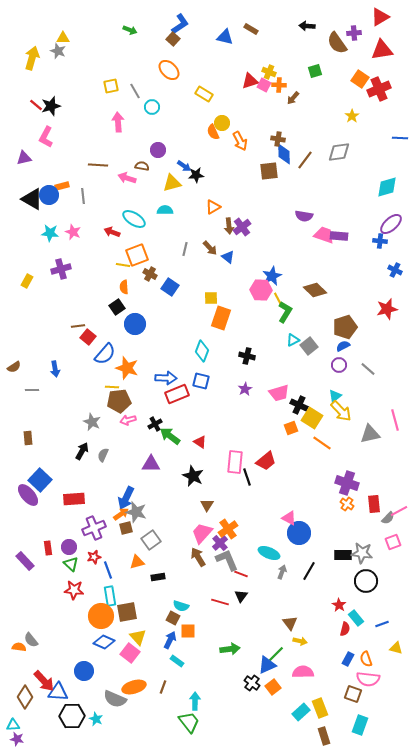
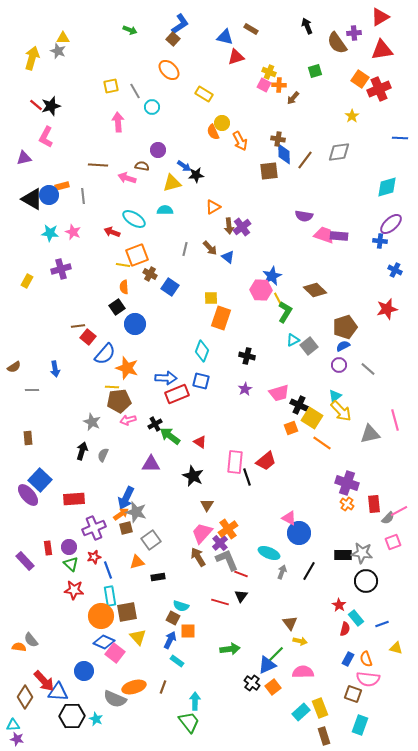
black arrow at (307, 26): rotated 63 degrees clockwise
red triangle at (250, 81): moved 14 px left, 24 px up
black arrow at (82, 451): rotated 12 degrees counterclockwise
pink square at (130, 653): moved 15 px left
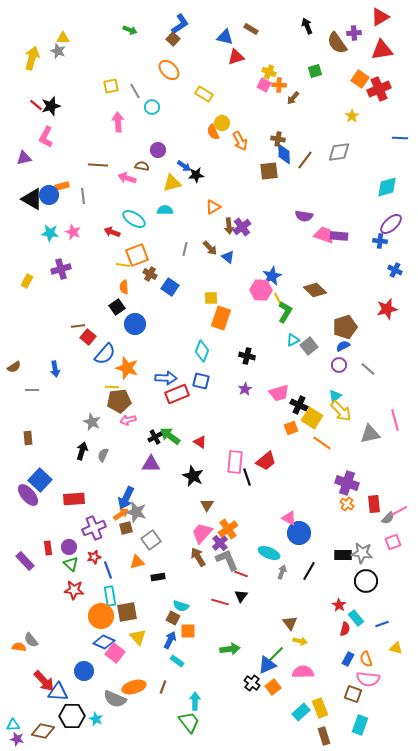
black cross at (155, 424): moved 13 px down
brown diamond at (25, 697): moved 18 px right, 34 px down; rotated 70 degrees clockwise
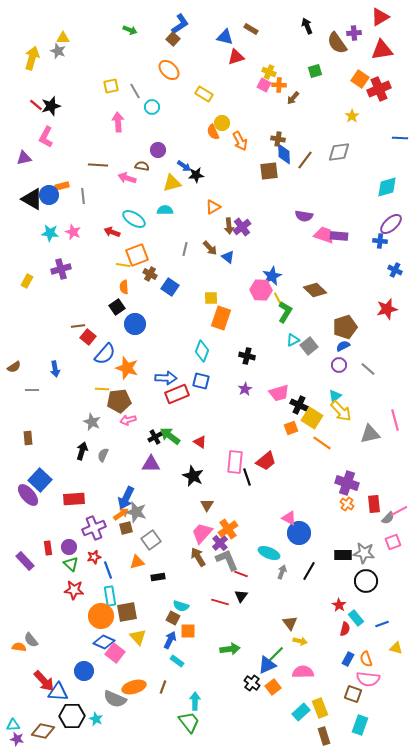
yellow line at (112, 387): moved 10 px left, 2 px down
gray star at (362, 553): moved 2 px right
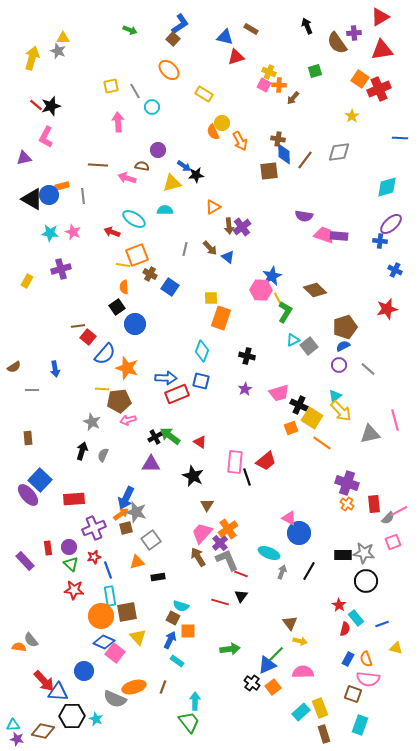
brown rectangle at (324, 736): moved 2 px up
